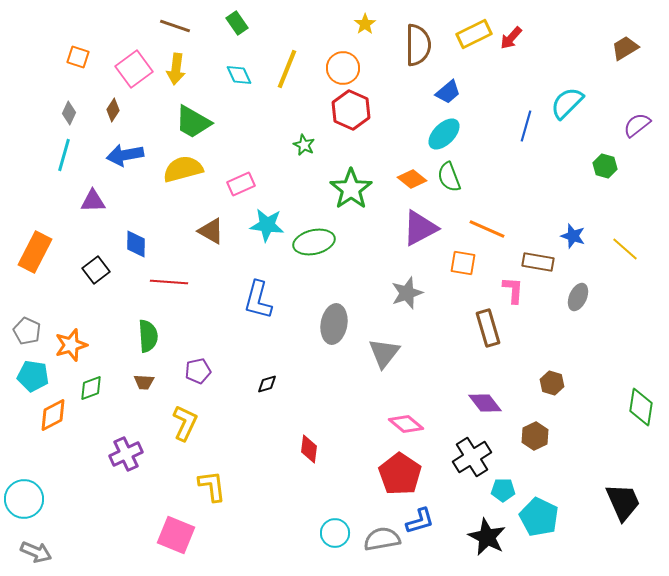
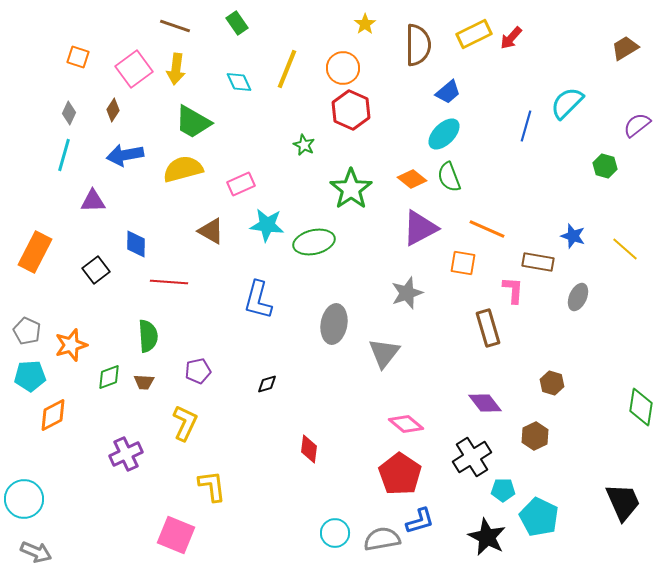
cyan diamond at (239, 75): moved 7 px down
cyan pentagon at (33, 376): moved 3 px left; rotated 12 degrees counterclockwise
green diamond at (91, 388): moved 18 px right, 11 px up
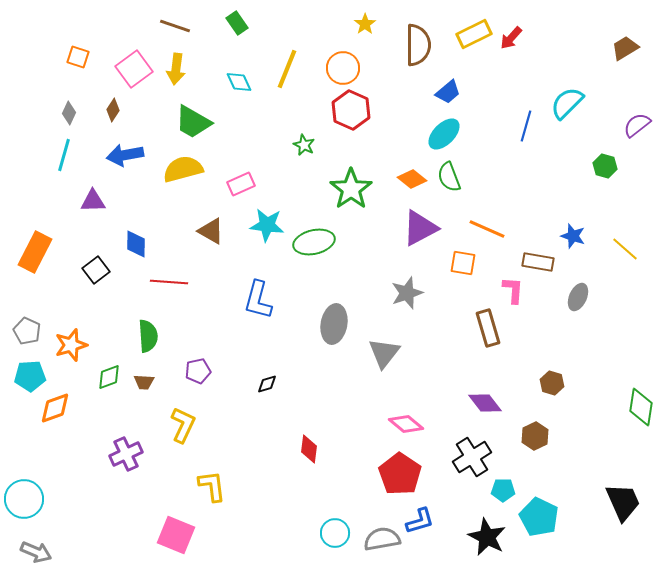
orange diamond at (53, 415): moved 2 px right, 7 px up; rotated 8 degrees clockwise
yellow L-shape at (185, 423): moved 2 px left, 2 px down
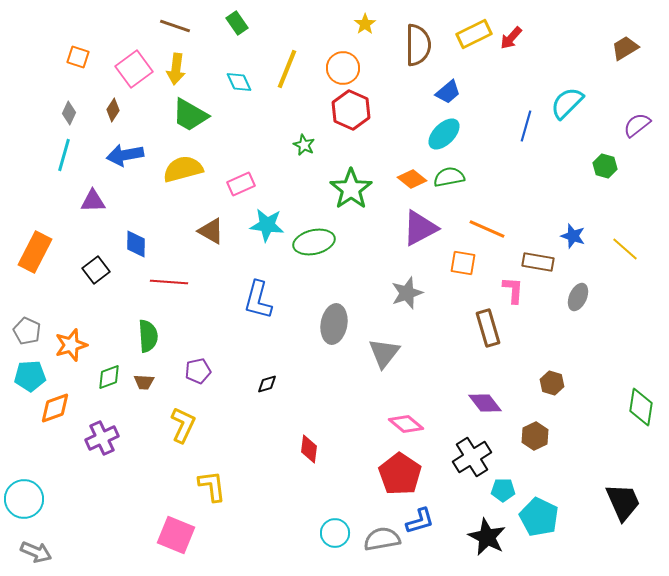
green trapezoid at (193, 122): moved 3 px left, 7 px up
green semicircle at (449, 177): rotated 100 degrees clockwise
purple cross at (126, 454): moved 24 px left, 16 px up
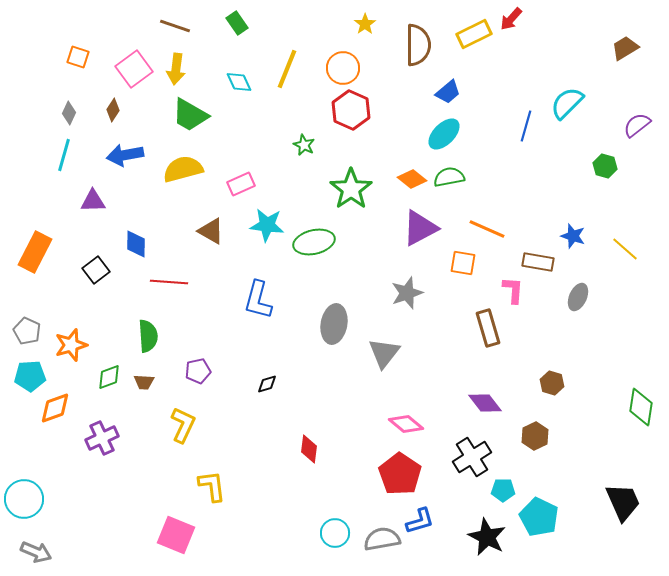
red arrow at (511, 38): moved 19 px up
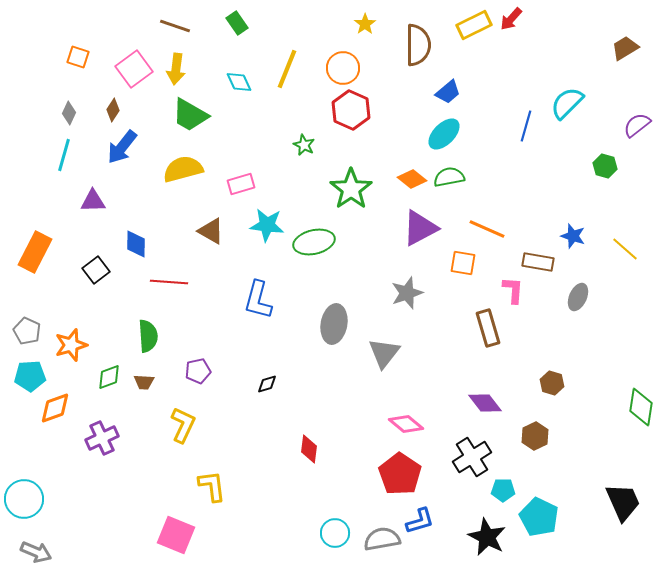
yellow rectangle at (474, 34): moved 9 px up
blue arrow at (125, 155): moved 3 px left, 8 px up; rotated 42 degrees counterclockwise
pink rectangle at (241, 184): rotated 8 degrees clockwise
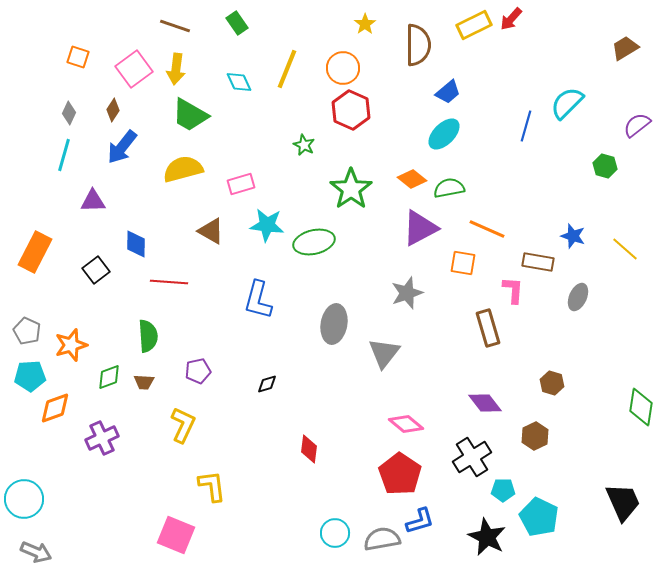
green semicircle at (449, 177): moved 11 px down
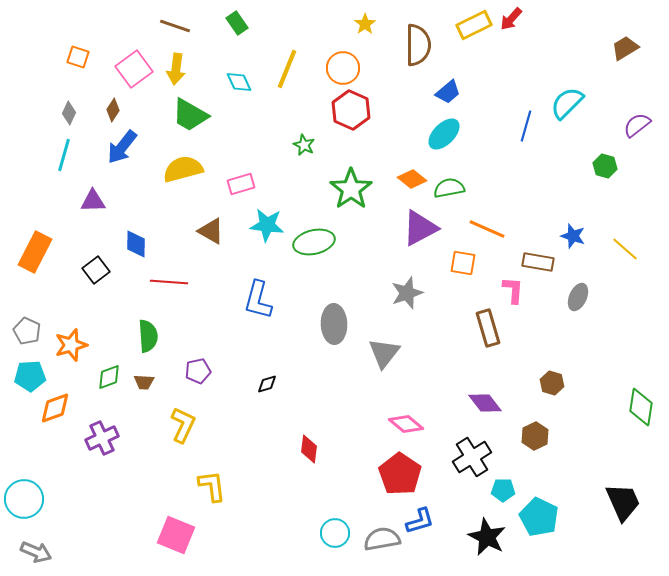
gray ellipse at (334, 324): rotated 12 degrees counterclockwise
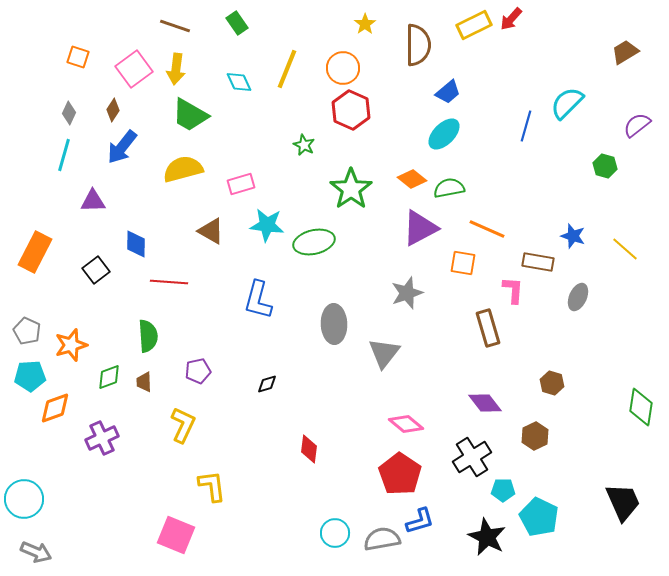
brown trapezoid at (625, 48): moved 4 px down
brown trapezoid at (144, 382): rotated 85 degrees clockwise
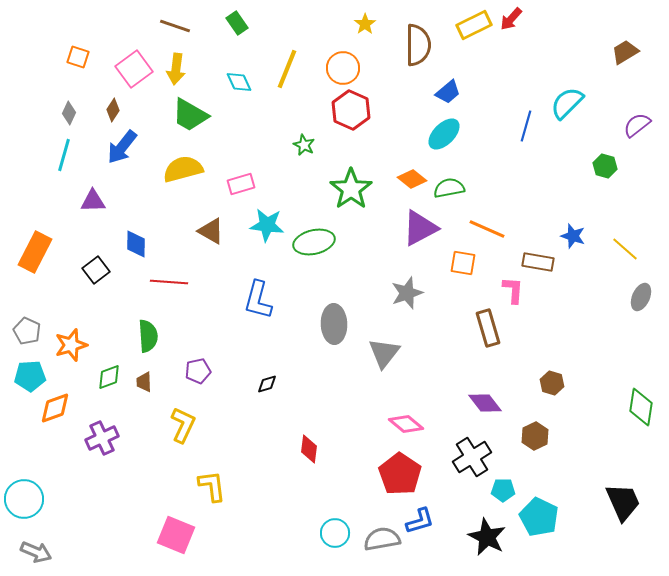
gray ellipse at (578, 297): moved 63 px right
